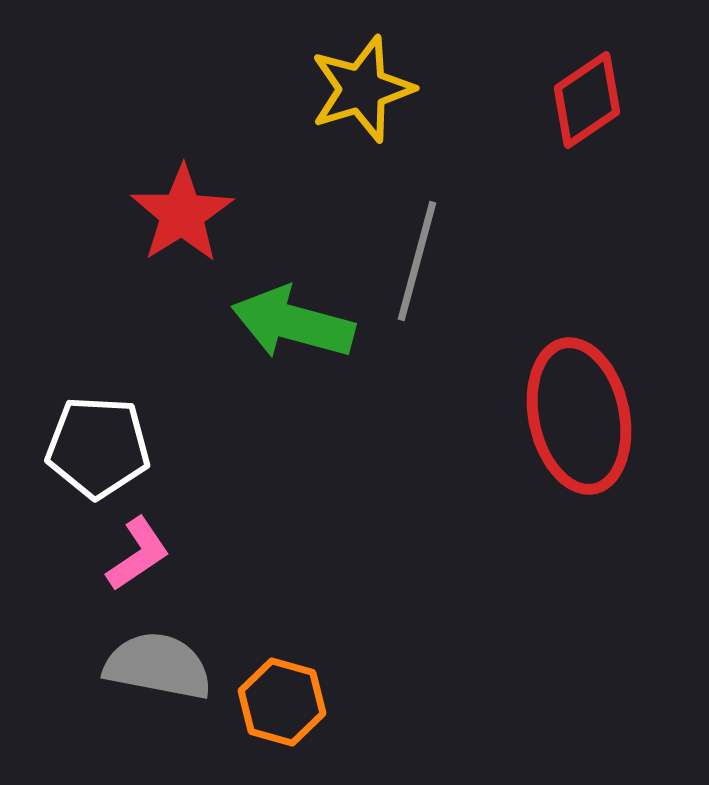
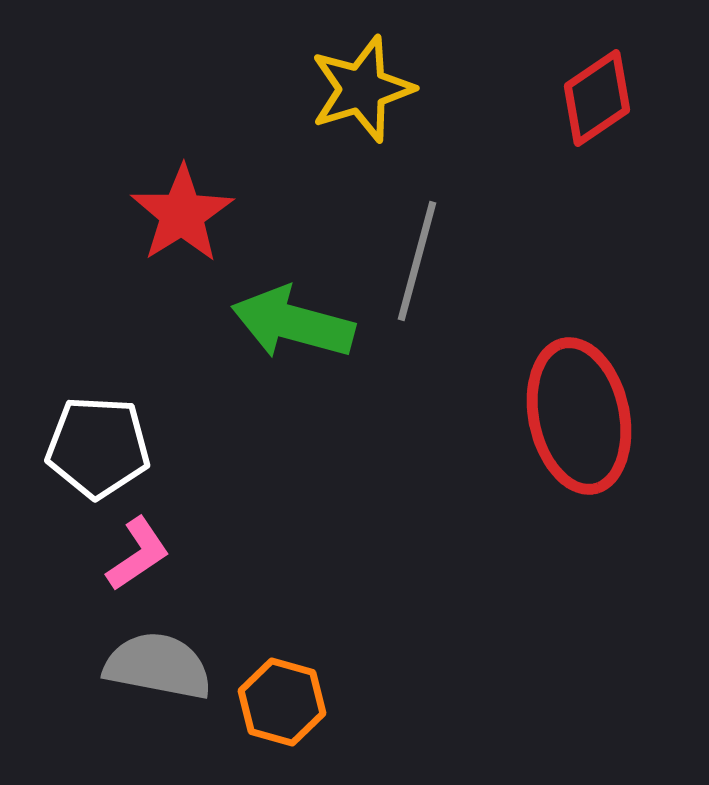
red diamond: moved 10 px right, 2 px up
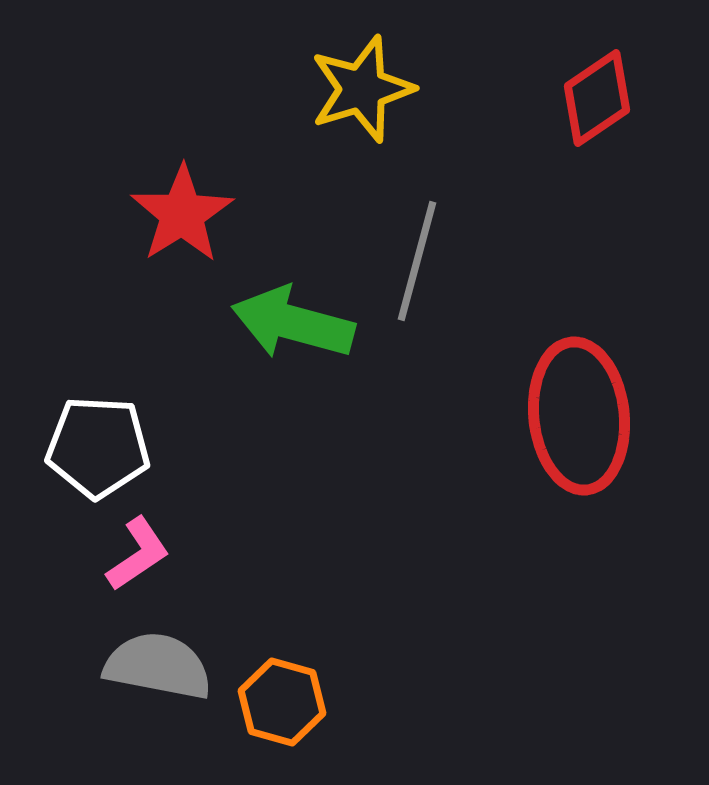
red ellipse: rotated 6 degrees clockwise
